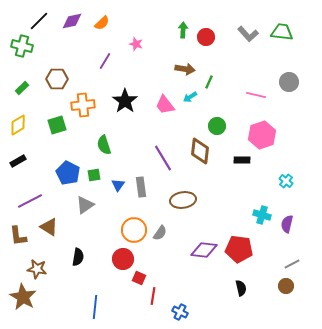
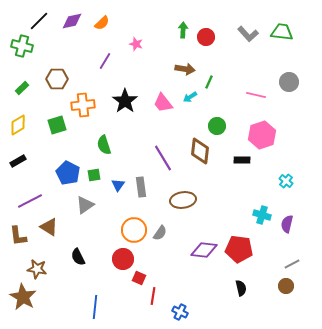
pink trapezoid at (165, 105): moved 2 px left, 2 px up
black semicircle at (78, 257): rotated 144 degrees clockwise
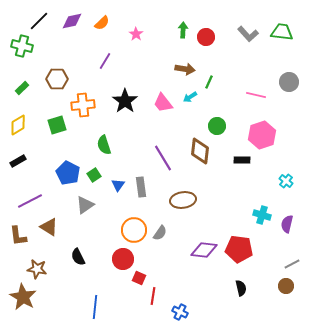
pink star at (136, 44): moved 10 px up; rotated 16 degrees clockwise
green square at (94, 175): rotated 24 degrees counterclockwise
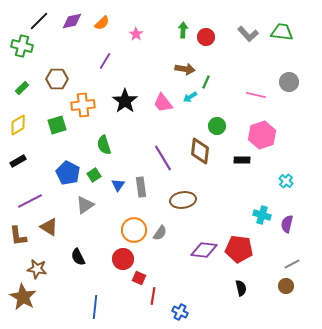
green line at (209, 82): moved 3 px left
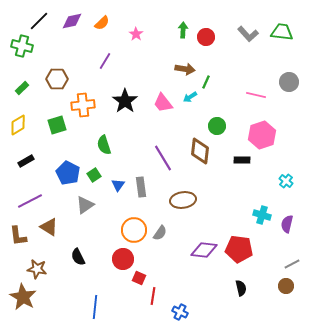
black rectangle at (18, 161): moved 8 px right
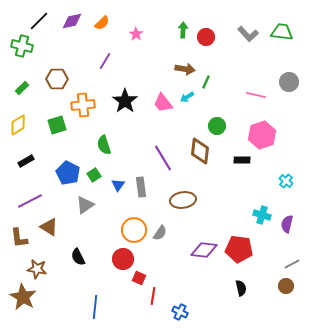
cyan arrow at (190, 97): moved 3 px left
brown L-shape at (18, 236): moved 1 px right, 2 px down
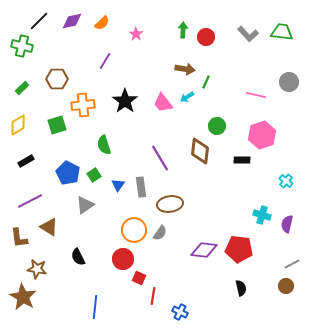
purple line at (163, 158): moved 3 px left
brown ellipse at (183, 200): moved 13 px left, 4 px down
